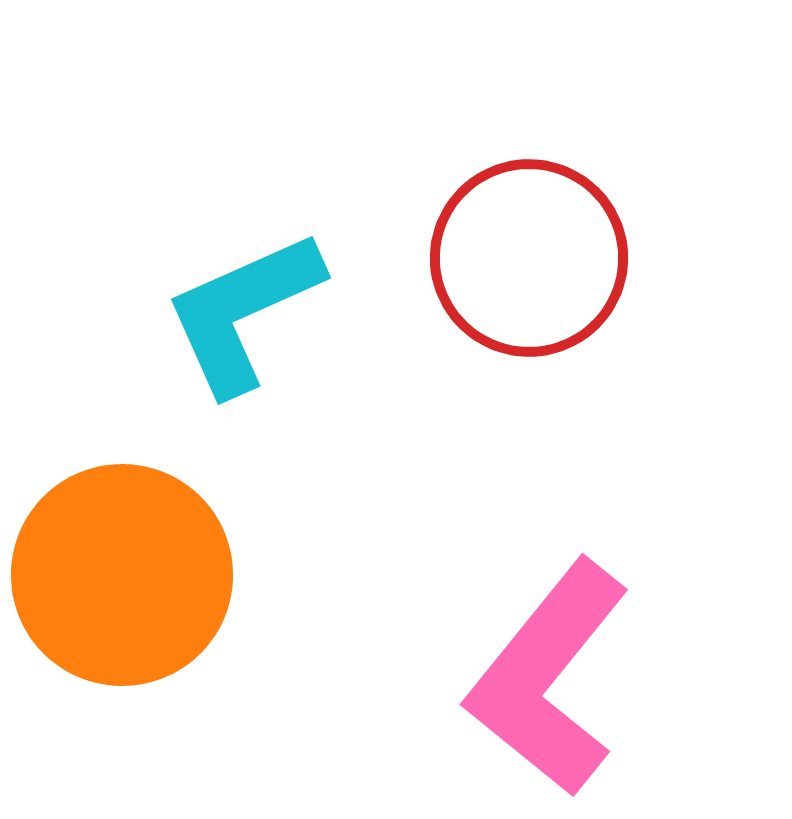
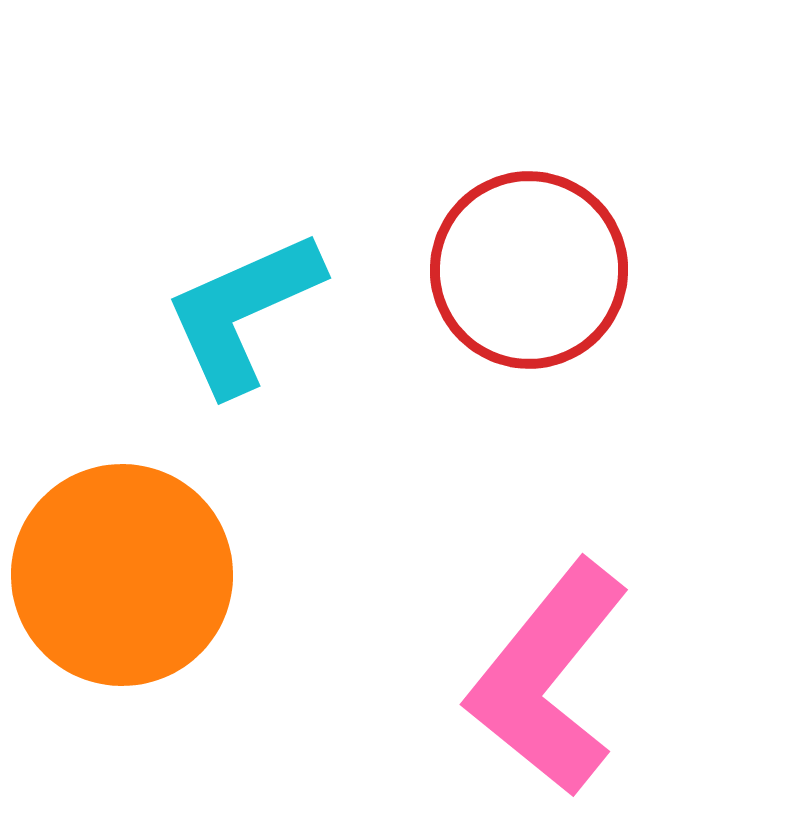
red circle: moved 12 px down
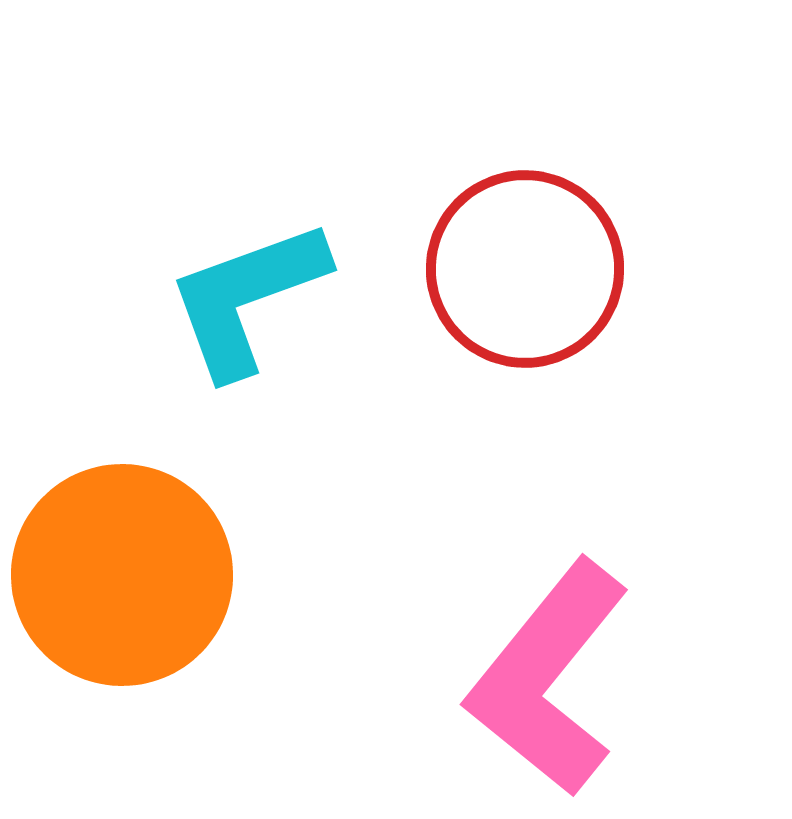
red circle: moved 4 px left, 1 px up
cyan L-shape: moved 4 px right, 14 px up; rotated 4 degrees clockwise
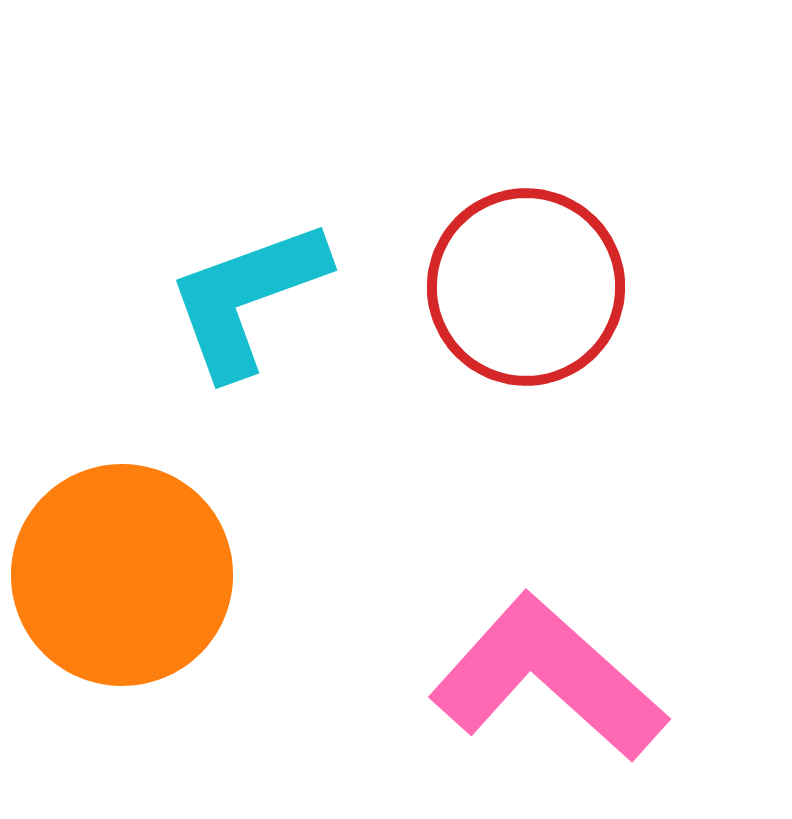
red circle: moved 1 px right, 18 px down
pink L-shape: rotated 93 degrees clockwise
